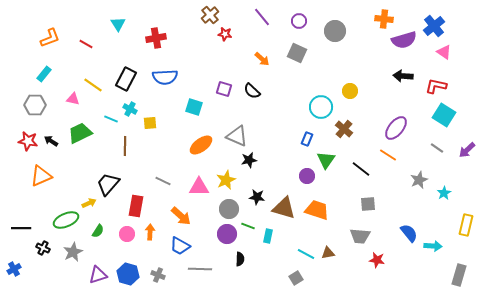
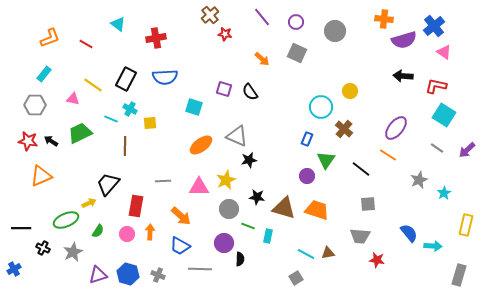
purple circle at (299, 21): moved 3 px left, 1 px down
cyan triangle at (118, 24): rotated 21 degrees counterclockwise
black semicircle at (252, 91): moved 2 px left, 1 px down; rotated 12 degrees clockwise
gray line at (163, 181): rotated 28 degrees counterclockwise
purple circle at (227, 234): moved 3 px left, 9 px down
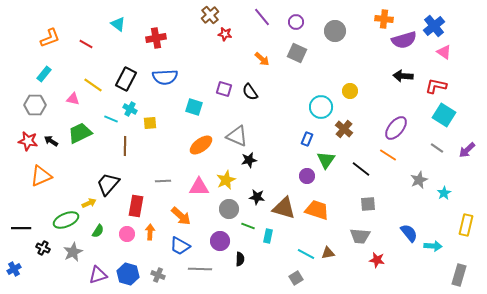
purple circle at (224, 243): moved 4 px left, 2 px up
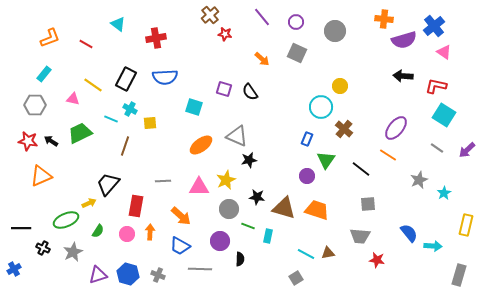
yellow circle at (350, 91): moved 10 px left, 5 px up
brown line at (125, 146): rotated 18 degrees clockwise
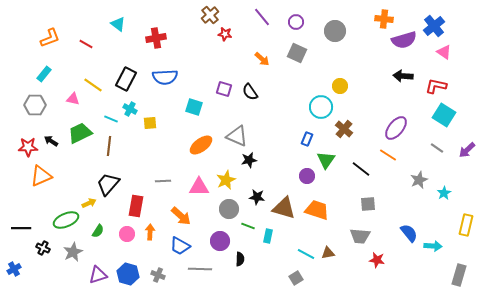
red star at (28, 141): moved 6 px down; rotated 12 degrees counterclockwise
brown line at (125, 146): moved 16 px left; rotated 12 degrees counterclockwise
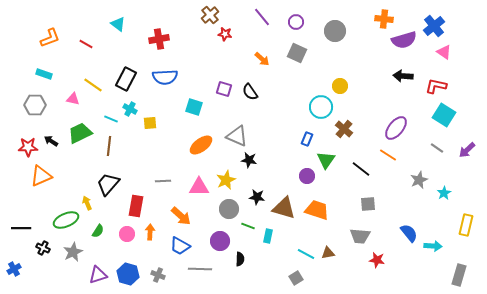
red cross at (156, 38): moved 3 px right, 1 px down
cyan rectangle at (44, 74): rotated 70 degrees clockwise
black star at (249, 160): rotated 21 degrees clockwise
yellow arrow at (89, 203): moved 2 px left; rotated 88 degrees counterclockwise
